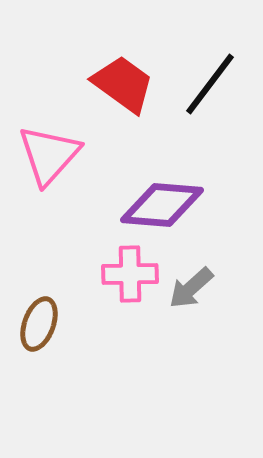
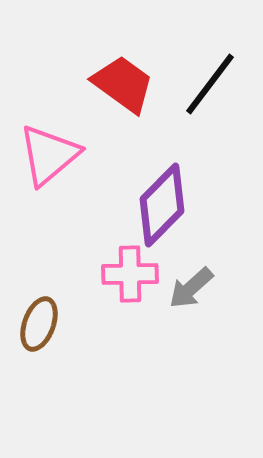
pink triangle: rotated 8 degrees clockwise
purple diamond: rotated 50 degrees counterclockwise
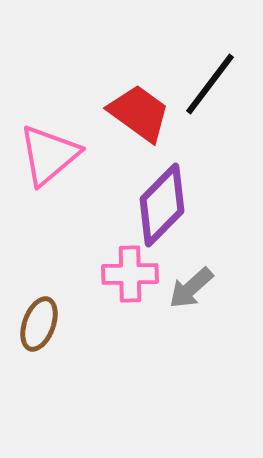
red trapezoid: moved 16 px right, 29 px down
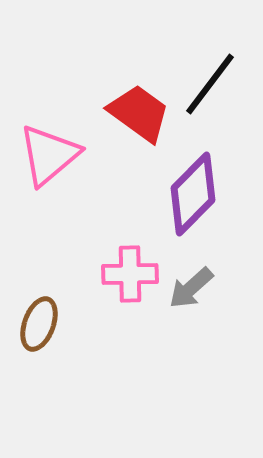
purple diamond: moved 31 px right, 11 px up
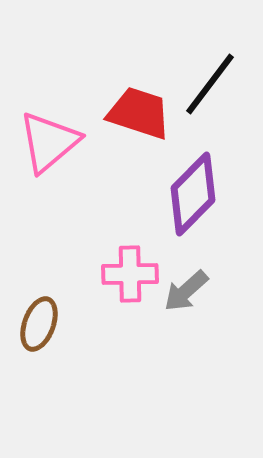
red trapezoid: rotated 18 degrees counterclockwise
pink triangle: moved 13 px up
gray arrow: moved 5 px left, 3 px down
